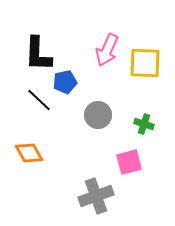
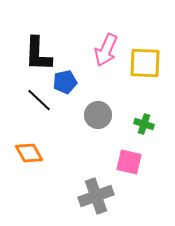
pink arrow: moved 1 px left
pink square: rotated 28 degrees clockwise
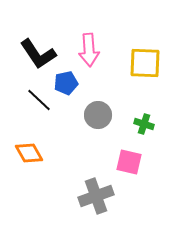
pink arrow: moved 17 px left; rotated 28 degrees counterclockwise
black L-shape: rotated 36 degrees counterclockwise
blue pentagon: moved 1 px right, 1 px down
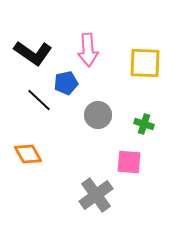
pink arrow: moved 1 px left
black L-shape: moved 5 px left, 1 px up; rotated 21 degrees counterclockwise
orange diamond: moved 1 px left, 1 px down
pink square: rotated 8 degrees counterclockwise
gray cross: moved 1 px up; rotated 16 degrees counterclockwise
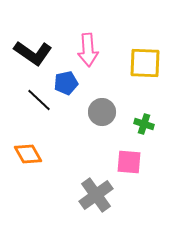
gray circle: moved 4 px right, 3 px up
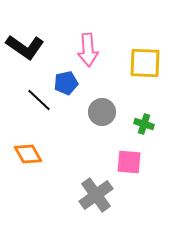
black L-shape: moved 8 px left, 6 px up
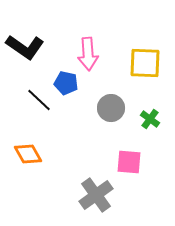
pink arrow: moved 4 px down
blue pentagon: rotated 25 degrees clockwise
gray circle: moved 9 px right, 4 px up
green cross: moved 6 px right, 5 px up; rotated 18 degrees clockwise
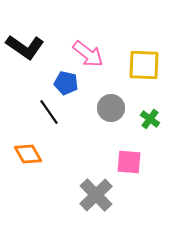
pink arrow: rotated 48 degrees counterclockwise
yellow square: moved 1 px left, 2 px down
black line: moved 10 px right, 12 px down; rotated 12 degrees clockwise
gray cross: rotated 8 degrees counterclockwise
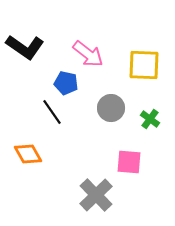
black line: moved 3 px right
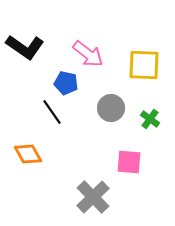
gray cross: moved 3 px left, 2 px down
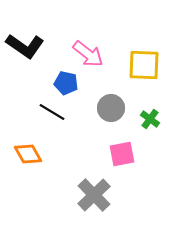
black L-shape: moved 1 px up
black line: rotated 24 degrees counterclockwise
pink square: moved 7 px left, 8 px up; rotated 16 degrees counterclockwise
gray cross: moved 1 px right, 2 px up
